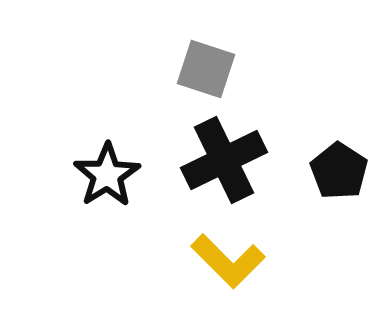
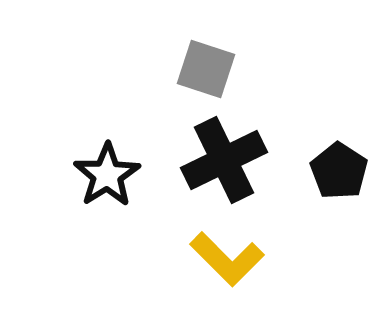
yellow L-shape: moved 1 px left, 2 px up
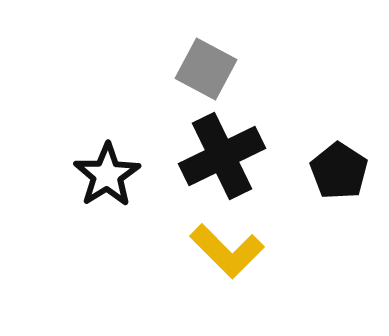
gray square: rotated 10 degrees clockwise
black cross: moved 2 px left, 4 px up
yellow L-shape: moved 8 px up
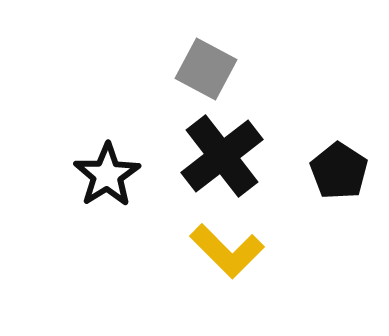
black cross: rotated 12 degrees counterclockwise
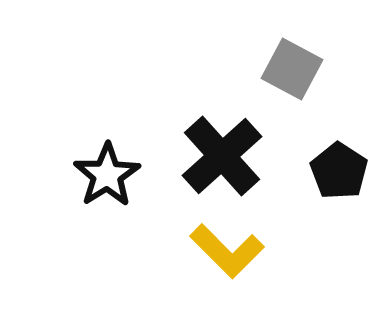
gray square: moved 86 px right
black cross: rotated 4 degrees counterclockwise
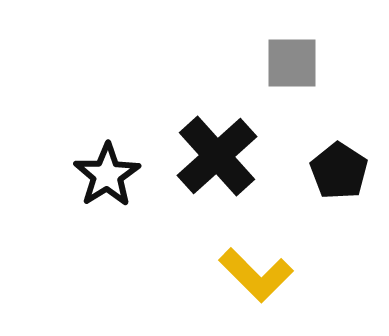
gray square: moved 6 px up; rotated 28 degrees counterclockwise
black cross: moved 5 px left
yellow L-shape: moved 29 px right, 24 px down
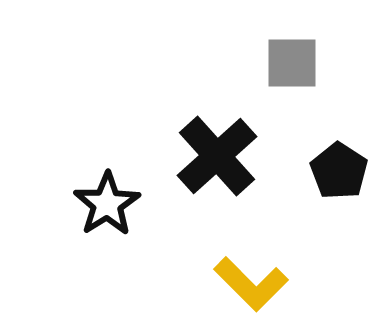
black star: moved 29 px down
yellow L-shape: moved 5 px left, 9 px down
